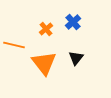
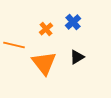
black triangle: moved 1 px right, 1 px up; rotated 21 degrees clockwise
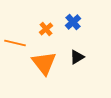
orange line: moved 1 px right, 2 px up
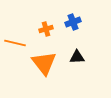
blue cross: rotated 21 degrees clockwise
orange cross: rotated 24 degrees clockwise
black triangle: rotated 28 degrees clockwise
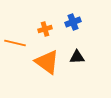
orange cross: moved 1 px left
orange triangle: moved 3 px right, 1 px up; rotated 16 degrees counterclockwise
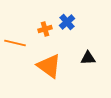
blue cross: moved 6 px left; rotated 21 degrees counterclockwise
black triangle: moved 11 px right, 1 px down
orange triangle: moved 2 px right, 4 px down
